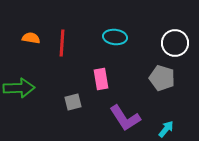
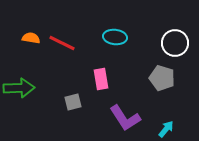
red line: rotated 68 degrees counterclockwise
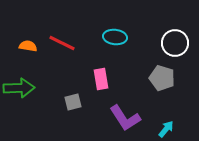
orange semicircle: moved 3 px left, 8 px down
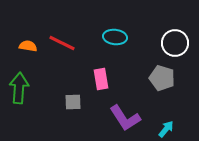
green arrow: rotated 84 degrees counterclockwise
gray square: rotated 12 degrees clockwise
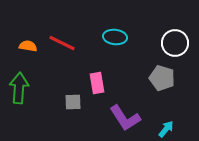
pink rectangle: moved 4 px left, 4 px down
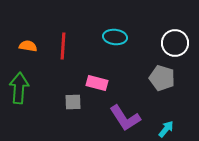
red line: moved 1 px right, 3 px down; rotated 68 degrees clockwise
pink rectangle: rotated 65 degrees counterclockwise
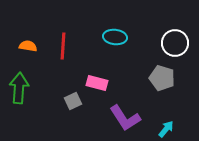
gray square: moved 1 px up; rotated 24 degrees counterclockwise
